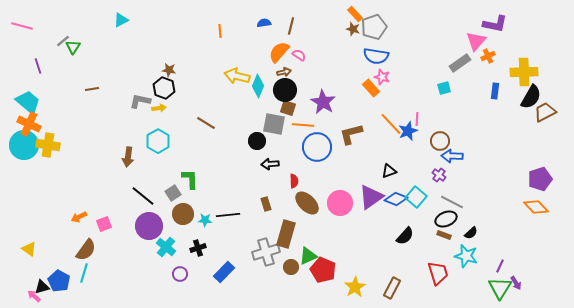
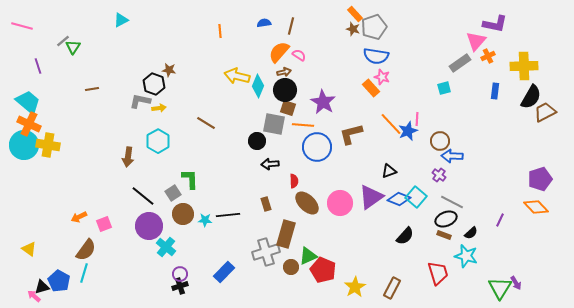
yellow cross at (524, 72): moved 6 px up
black hexagon at (164, 88): moved 10 px left, 4 px up
blue diamond at (396, 199): moved 3 px right
black cross at (198, 248): moved 18 px left, 38 px down
purple line at (500, 266): moved 46 px up
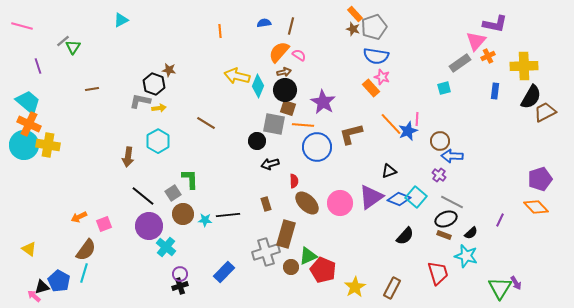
black arrow at (270, 164): rotated 12 degrees counterclockwise
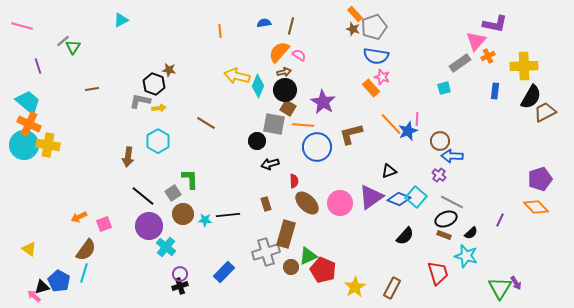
brown square at (288, 108): rotated 14 degrees clockwise
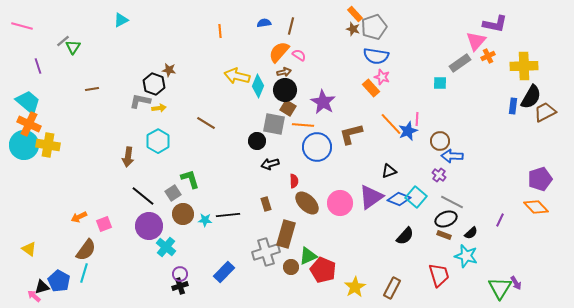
cyan square at (444, 88): moved 4 px left, 5 px up; rotated 16 degrees clockwise
blue rectangle at (495, 91): moved 18 px right, 15 px down
green L-shape at (190, 179): rotated 15 degrees counterclockwise
red trapezoid at (438, 273): moved 1 px right, 2 px down
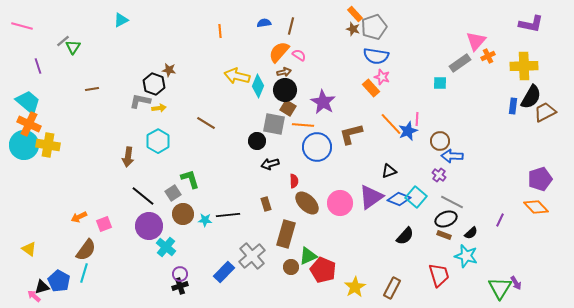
purple L-shape at (495, 24): moved 36 px right
gray cross at (266, 252): moved 14 px left, 4 px down; rotated 24 degrees counterclockwise
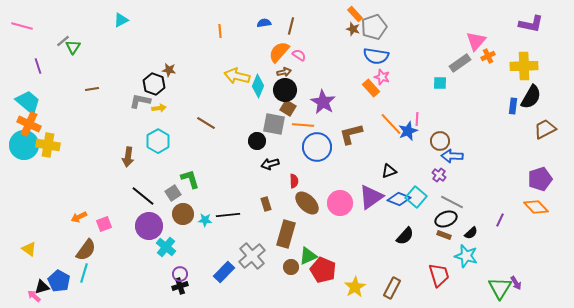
brown trapezoid at (545, 112): moved 17 px down
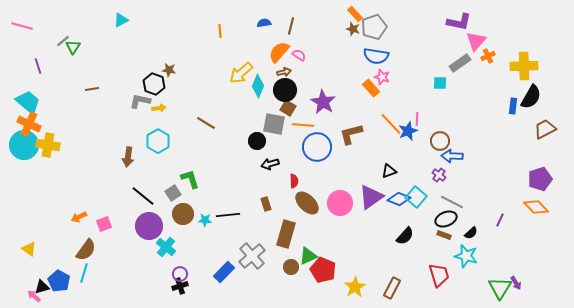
purple L-shape at (531, 24): moved 72 px left, 2 px up
yellow arrow at (237, 76): moved 4 px right, 3 px up; rotated 55 degrees counterclockwise
